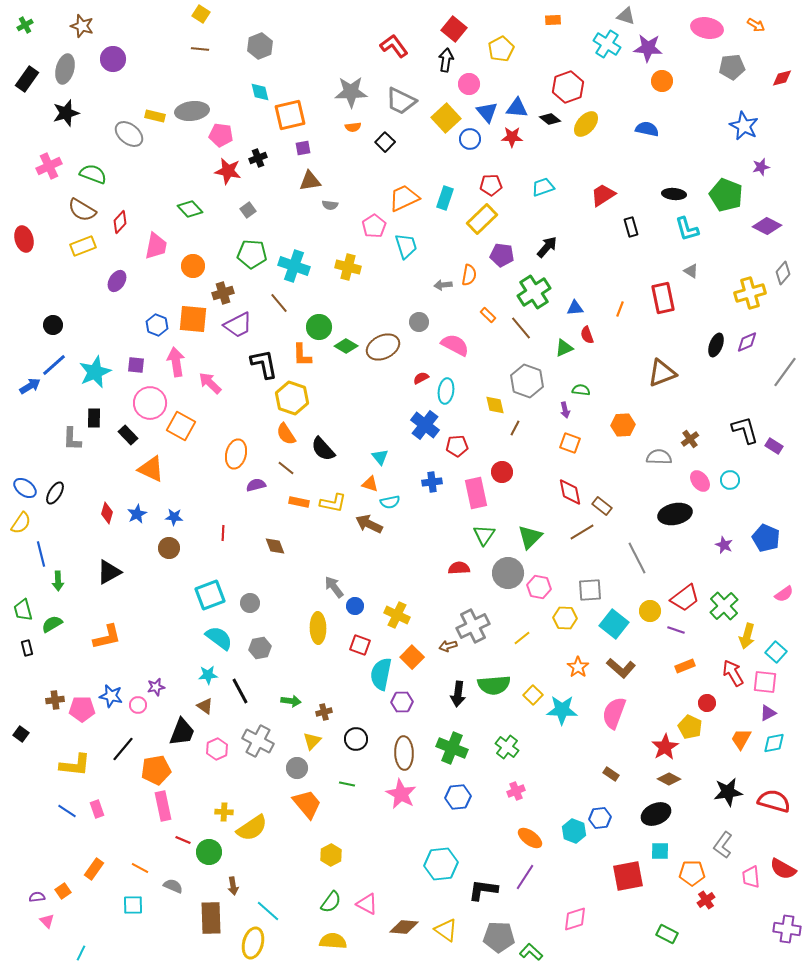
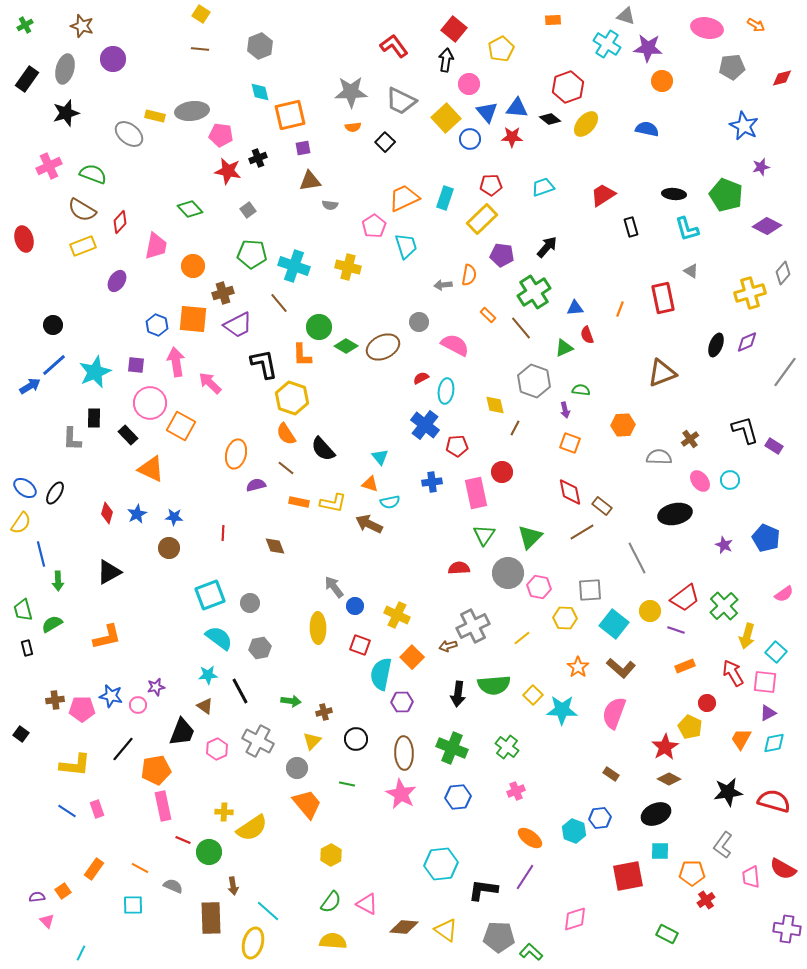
gray hexagon at (527, 381): moved 7 px right
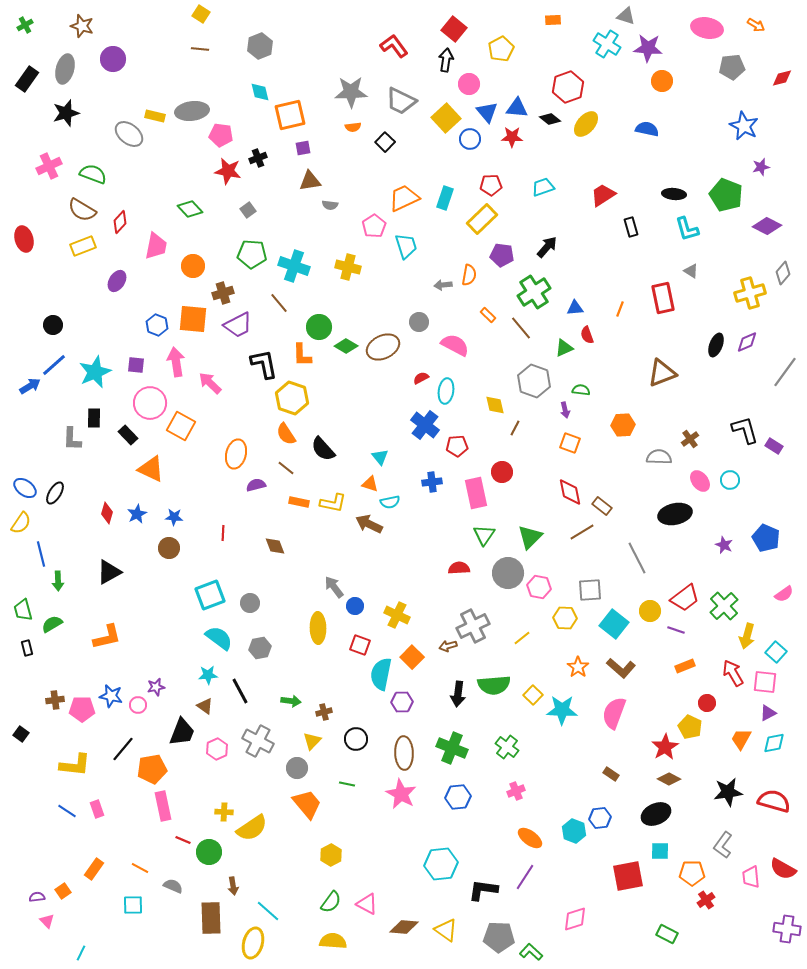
orange pentagon at (156, 770): moved 4 px left, 1 px up
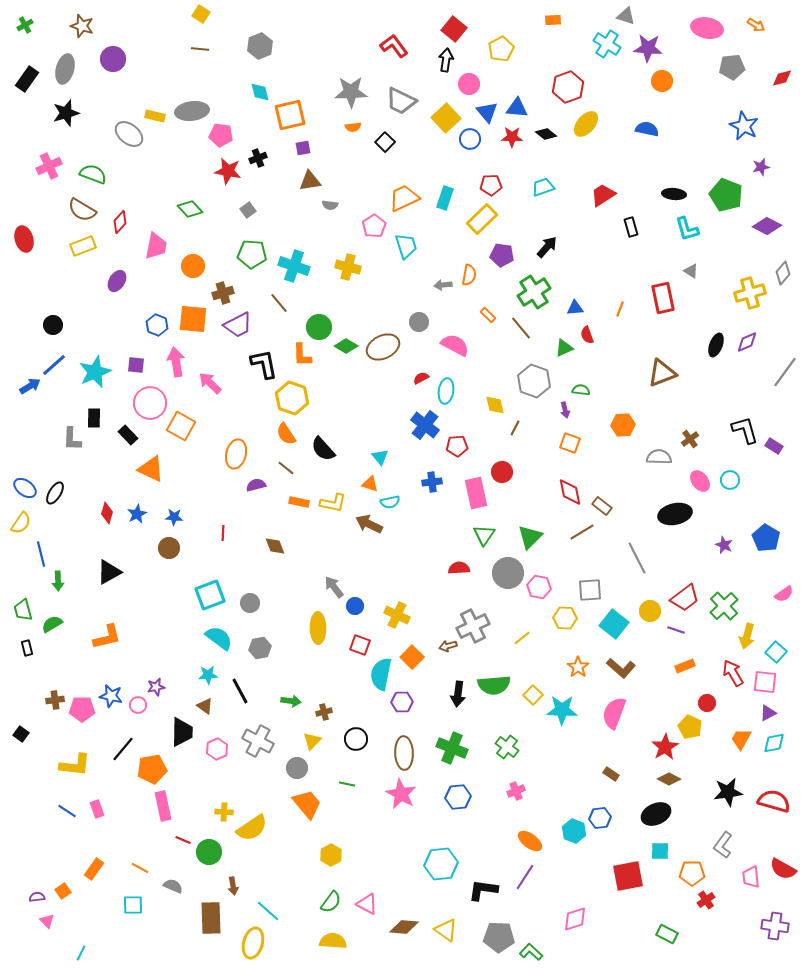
black diamond at (550, 119): moved 4 px left, 15 px down
blue pentagon at (766, 538): rotated 8 degrees clockwise
black trapezoid at (182, 732): rotated 20 degrees counterclockwise
orange ellipse at (530, 838): moved 3 px down
purple cross at (787, 929): moved 12 px left, 3 px up
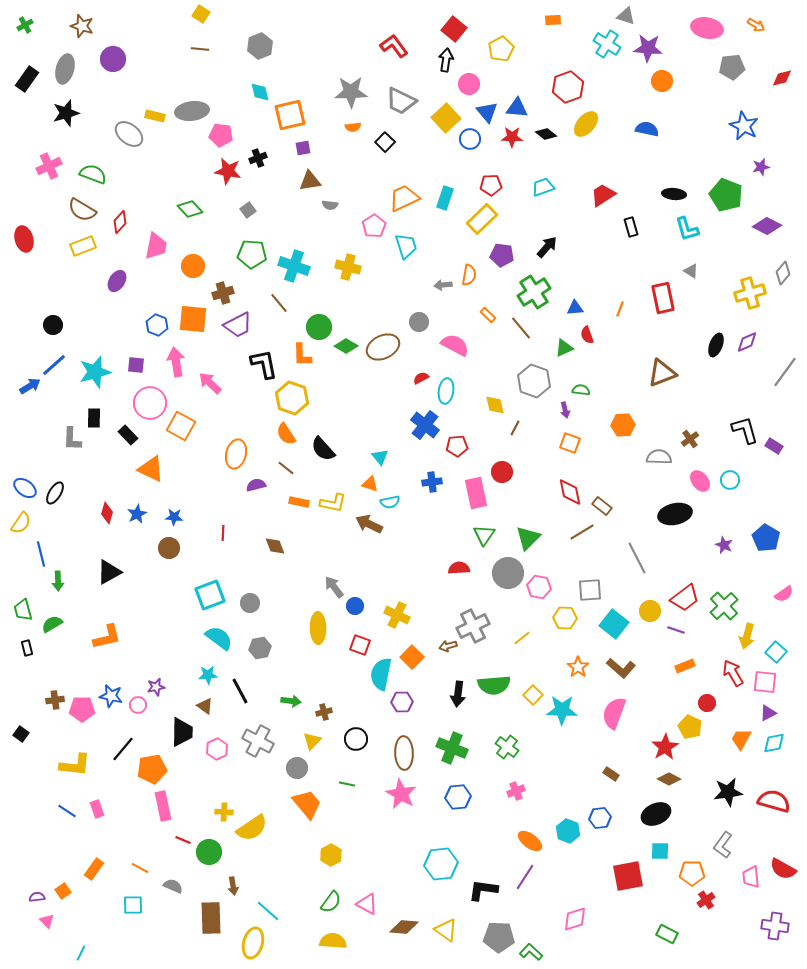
cyan star at (95, 372): rotated 8 degrees clockwise
green triangle at (530, 537): moved 2 px left, 1 px down
cyan hexagon at (574, 831): moved 6 px left
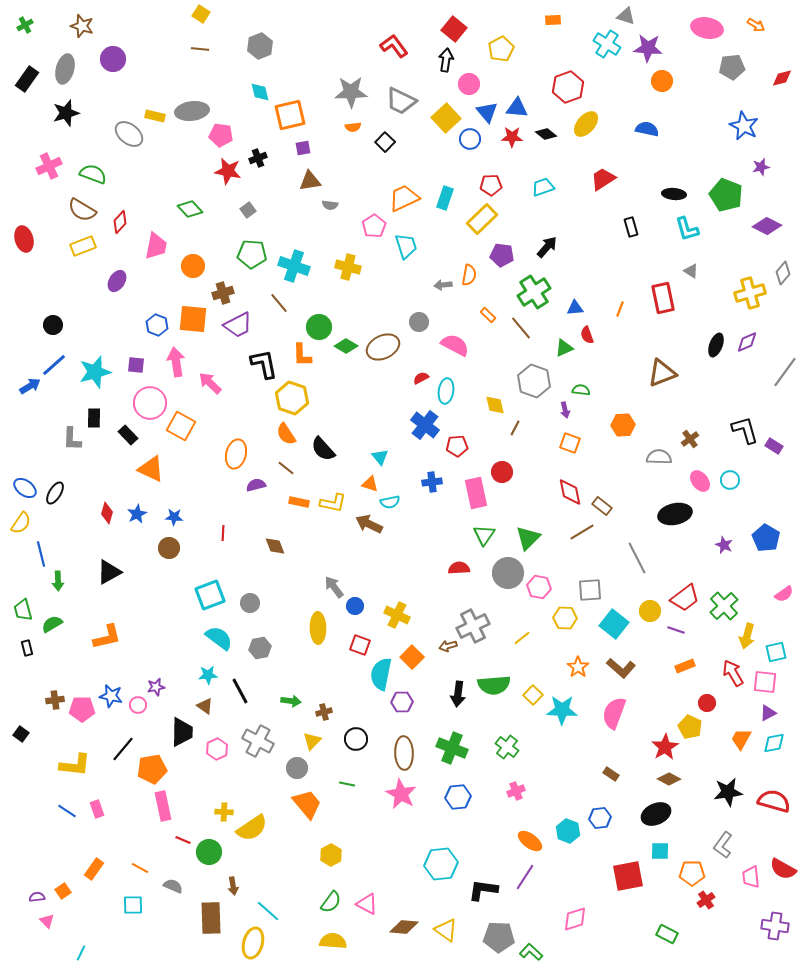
red trapezoid at (603, 195): moved 16 px up
cyan square at (776, 652): rotated 35 degrees clockwise
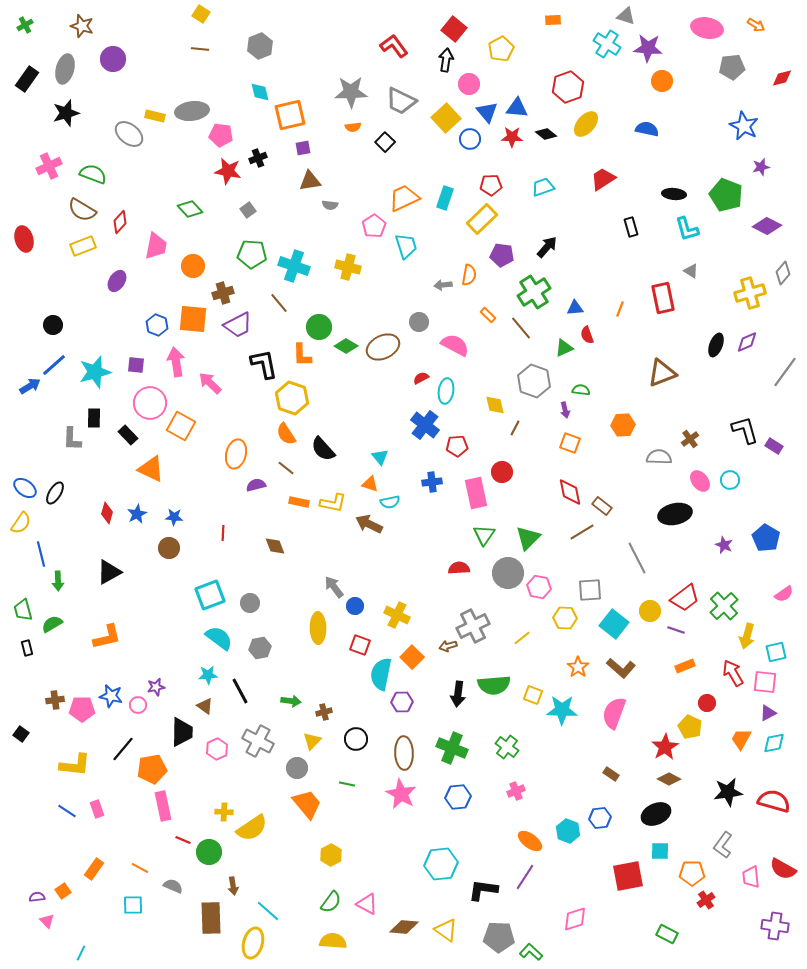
yellow square at (533, 695): rotated 24 degrees counterclockwise
